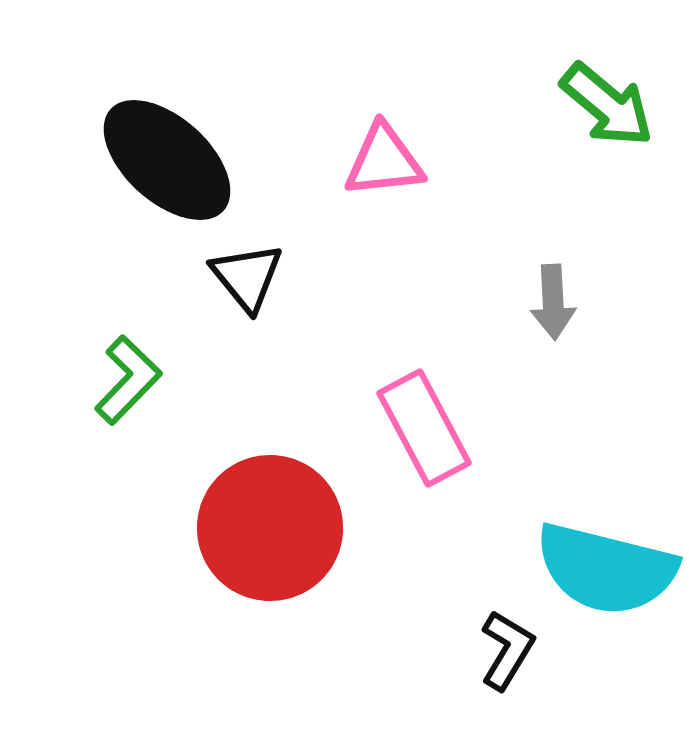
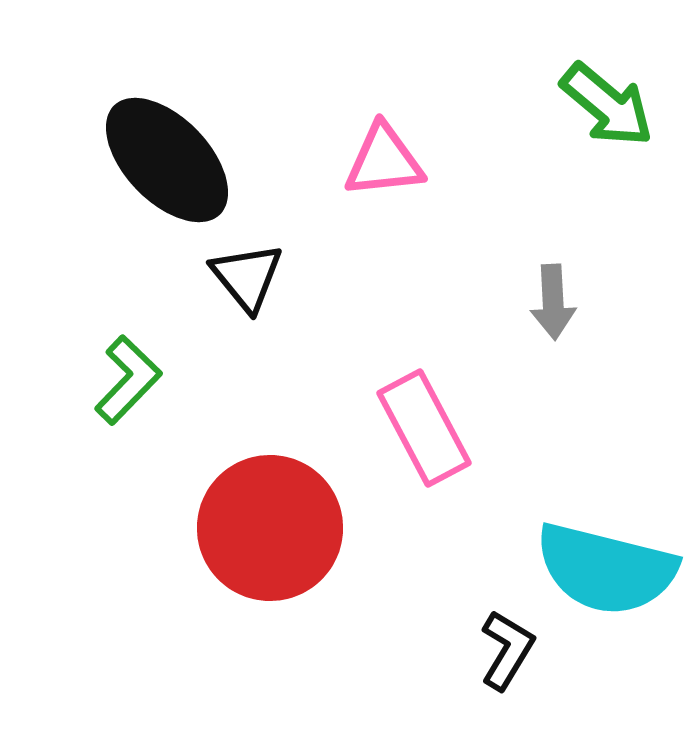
black ellipse: rotated 4 degrees clockwise
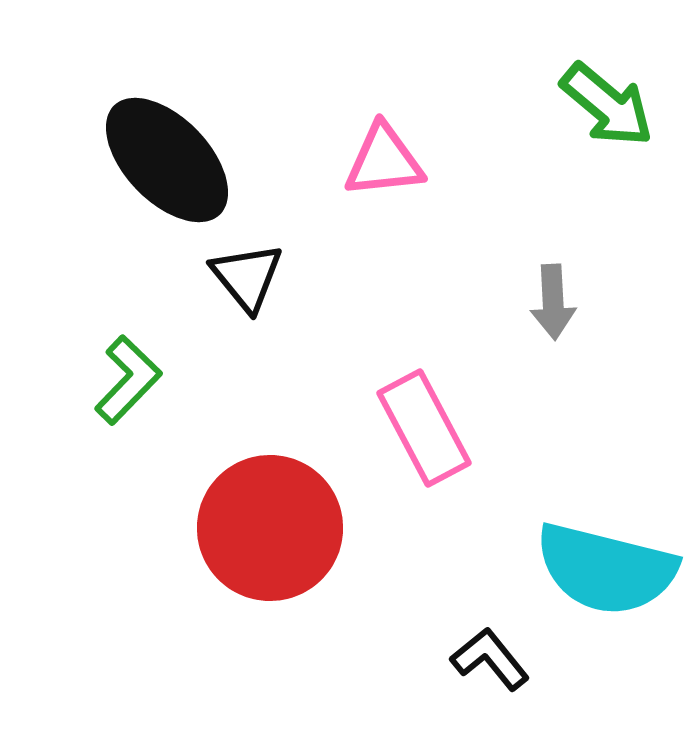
black L-shape: moved 17 px left, 9 px down; rotated 70 degrees counterclockwise
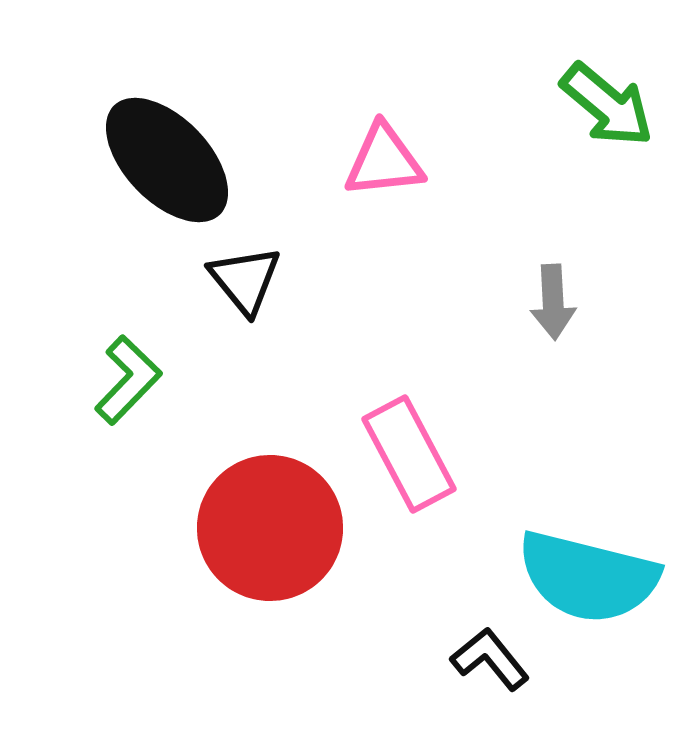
black triangle: moved 2 px left, 3 px down
pink rectangle: moved 15 px left, 26 px down
cyan semicircle: moved 18 px left, 8 px down
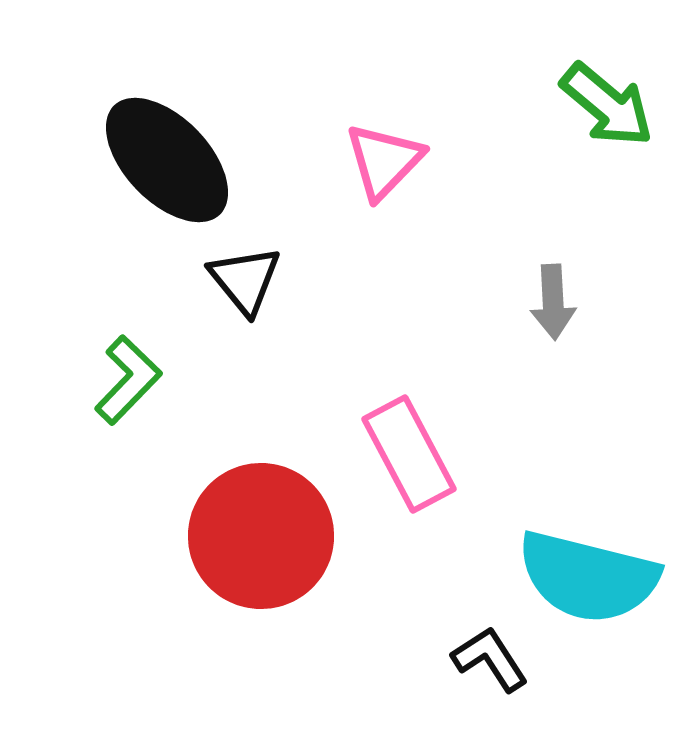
pink triangle: rotated 40 degrees counterclockwise
red circle: moved 9 px left, 8 px down
black L-shape: rotated 6 degrees clockwise
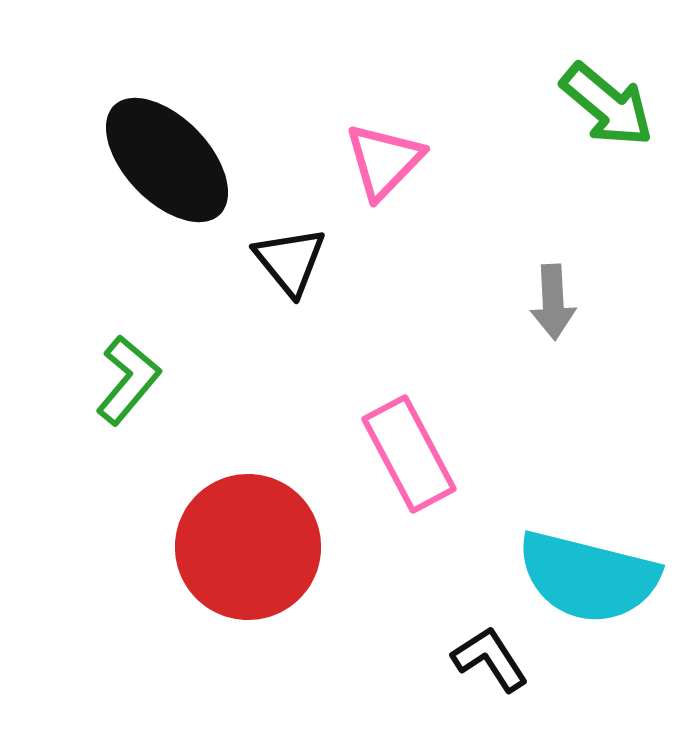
black triangle: moved 45 px right, 19 px up
green L-shape: rotated 4 degrees counterclockwise
red circle: moved 13 px left, 11 px down
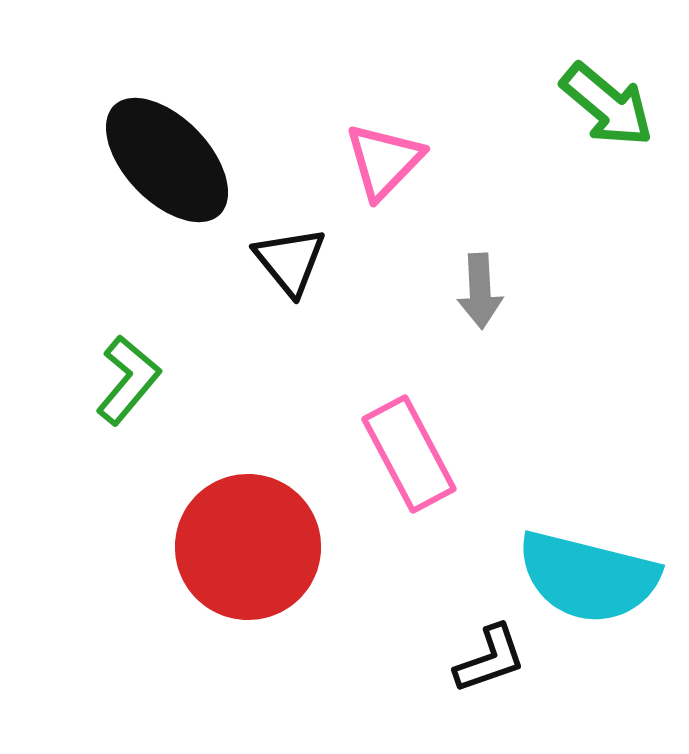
gray arrow: moved 73 px left, 11 px up
black L-shape: rotated 104 degrees clockwise
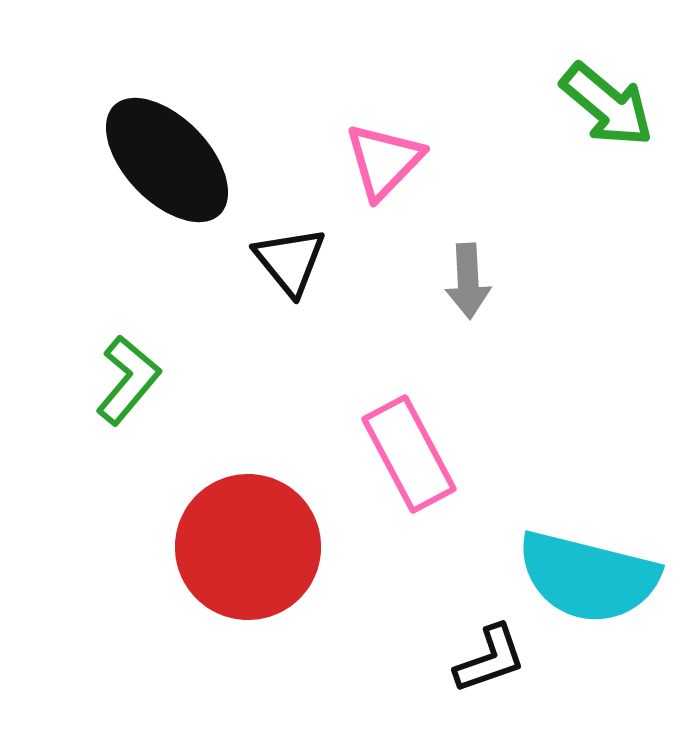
gray arrow: moved 12 px left, 10 px up
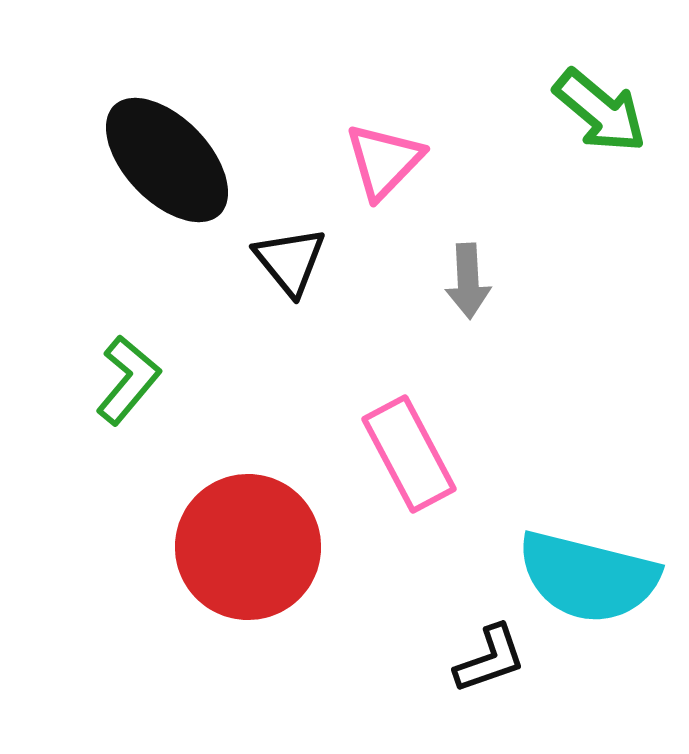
green arrow: moved 7 px left, 6 px down
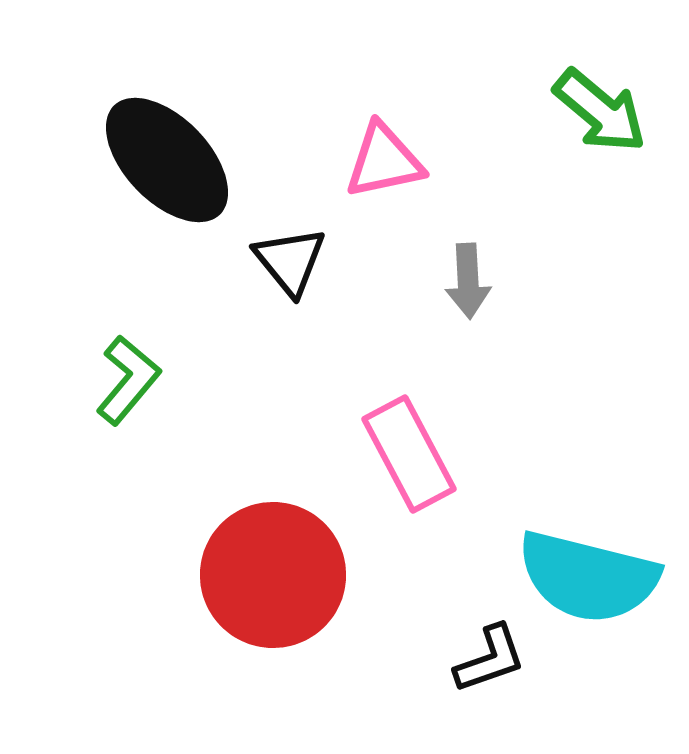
pink triangle: rotated 34 degrees clockwise
red circle: moved 25 px right, 28 px down
